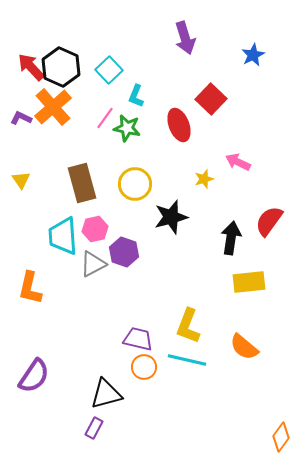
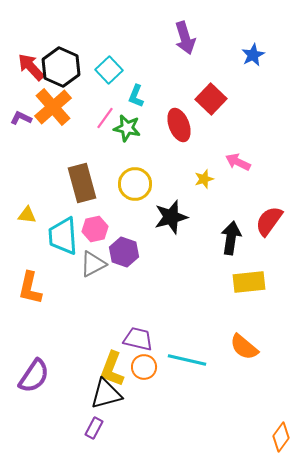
yellow triangle: moved 6 px right, 35 px down; rotated 48 degrees counterclockwise
yellow L-shape: moved 76 px left, 43 px down
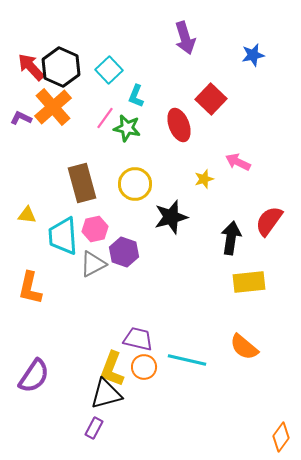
blue star: rotated 15 degrees clockwise
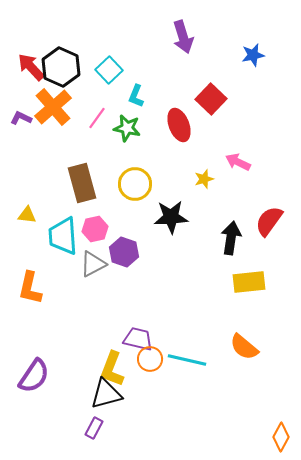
purple arrow: moved 2 px left, 1 px up
pink line: moved 8 px left
black star: rotated 12 degrees clockwise
orange circle: moved 6 px right, 8 px up
orange diamond: rotated 8 degrees counterclockwise
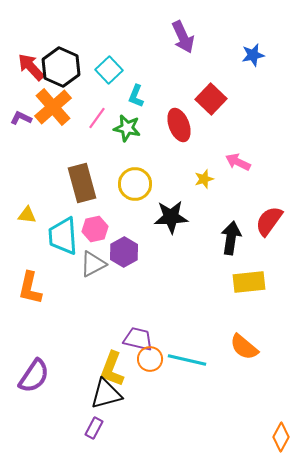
purple arrow: rotated 8 degrees counterclockwise
purple hexagon: rotated 12 degrees clockwise
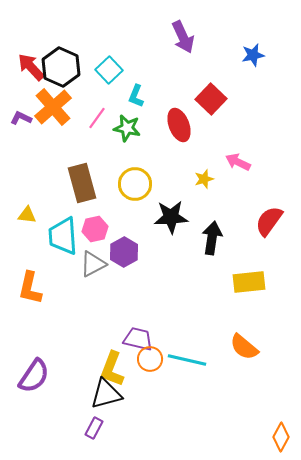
black arrow: moved 19 px left
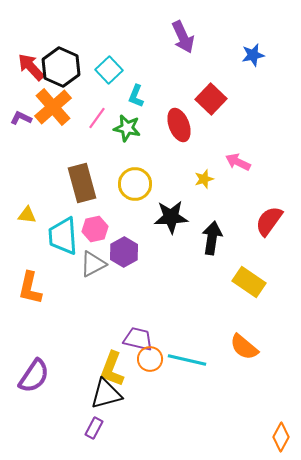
yellow rectangle: rotated 40 degrees clockwise
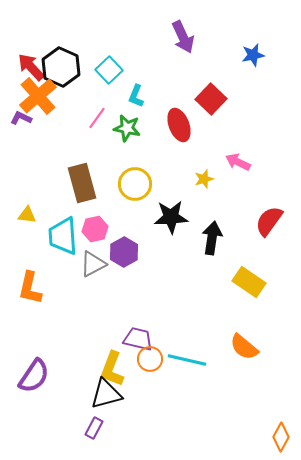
orange cross: moved 15 px left, 11 px up
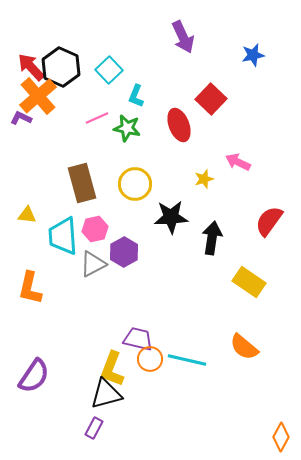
pink line: rotated 30 degrees clockwise
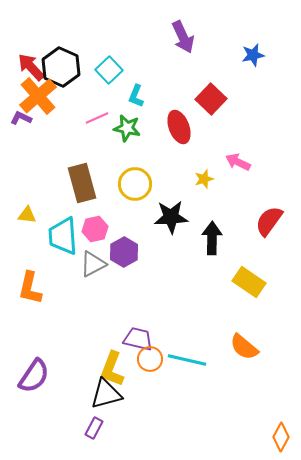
red ellipse: moved 2 px down
black arrow: rotated 8 degrees counterclockwise
